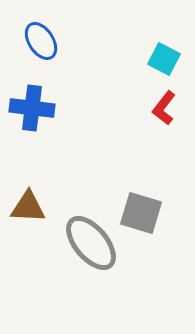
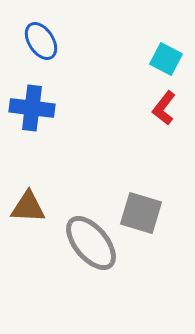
cyan square: moved 2 px right
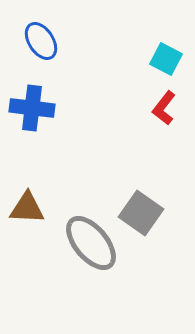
brown triangle: moved 1 px left, 1 px down
gray square: rotated 18 degrees clockwise
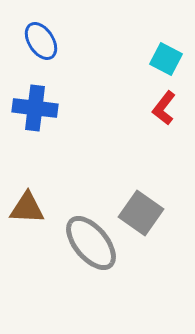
blue cross: moved 3 px right
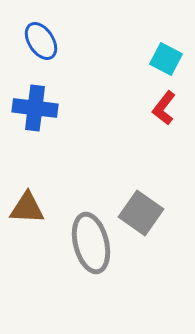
gray ellipse: rotated 26 degrees clockwise
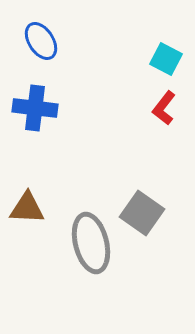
gray square: moved 1 px right
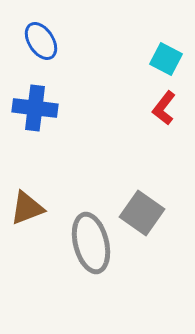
brown triangle: rotated 24 degrees counterclockwise
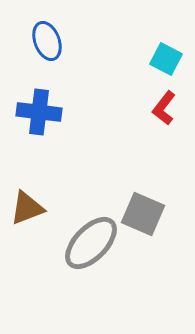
blue ellipse: moved 6 px right; rotated 12 degrees clockwise
blue cross: moved 4 px right, 4 px down
gray square: moved 1 px right, 1 px down; rotated 12 degrees counterclockwise
gray ellipse: rotated 58 degrees clockwise
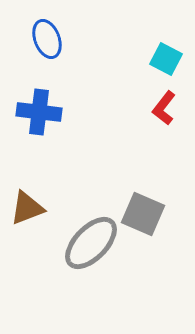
blue ellipse: moved 2 px up
